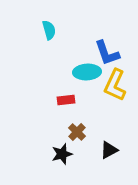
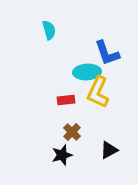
yellow L-shape: moved 17 px left, 7 px down
brown cross: moved 5 px left
black star: moved 1 px down
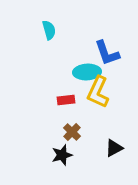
black triangle: moved 5 px right, 2 px up
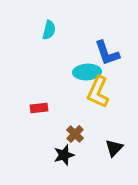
cyan semicircle: rotated 30 degrees clockwise
red rectangle: moved 27 px left, 8 px down
brown cross: moved 3 px right, 2 px down
black triangle: rotated 18 degrees counterclockwise
black star: moved 2 px right
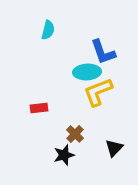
cyan semicircle: moved 1 px left
blue L-shape: moved 4 px left, 1 px up
yellow L-shape: rotated 44 degrees clockwise
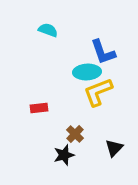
cyan semicircle: rotated 84 degrees counterclockwise
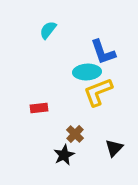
cyan semicircle: rotated 72 degrees counterclockwise
black star: rotated 10 degrees counterclockwise
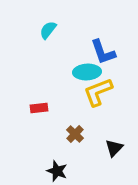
black star: moved 7 px left, 16 px down; rotated 25 degrees counterclockwise
